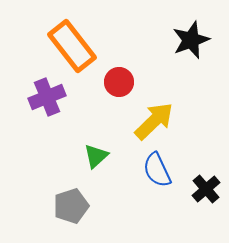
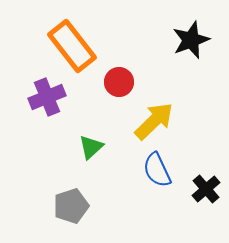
green triangle: moved 5 px left, 9 px up
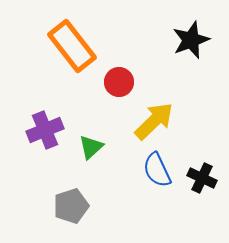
purple cross: moved 2 px left, 33 px down
black cross: moved 4 px left, 11 px up; rotated 24 degrees counterclockwise
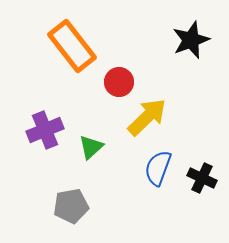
yellow arrow: moved 7 px left, 4 px up
blue semicircle: moved 1 px right, 2 px up; rotated 45 degrees clockwise
gray pentagon: rotated 8 degrees clockwise
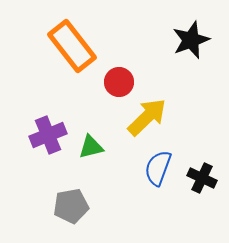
purple cross: moved 3 px right, 5 px down
green triangle: rotated 28 degrees clockwise
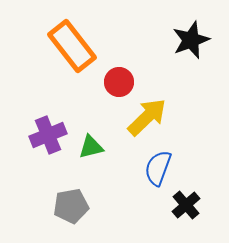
black cross: moved 16 px left, 27 px down; rotated 24 degrees clockwise
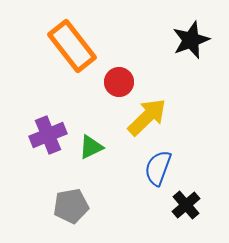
green triangle: rotated 12 degrees counterclockwise
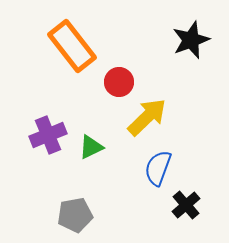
gray pentagon: moved 4 px right, 9 px down
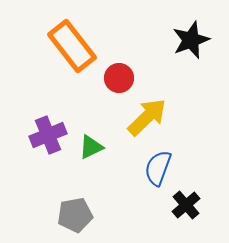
red circle: moved 4 px up
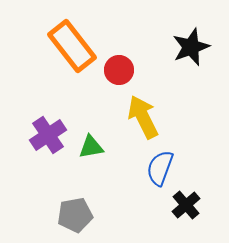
black star: moved 7 px down
red circle: moved 8 px up
yellow arrow: moved 4 px left; rotated 72 degrees counterclockwise
purple cross: rotated 12 degrees counterclockwise
green triangle: rotated 16 degrees clockwise
blue semicircle: moved 2 px right
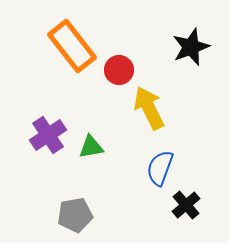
yellow arrow: moved 6 px right, 9 px up
